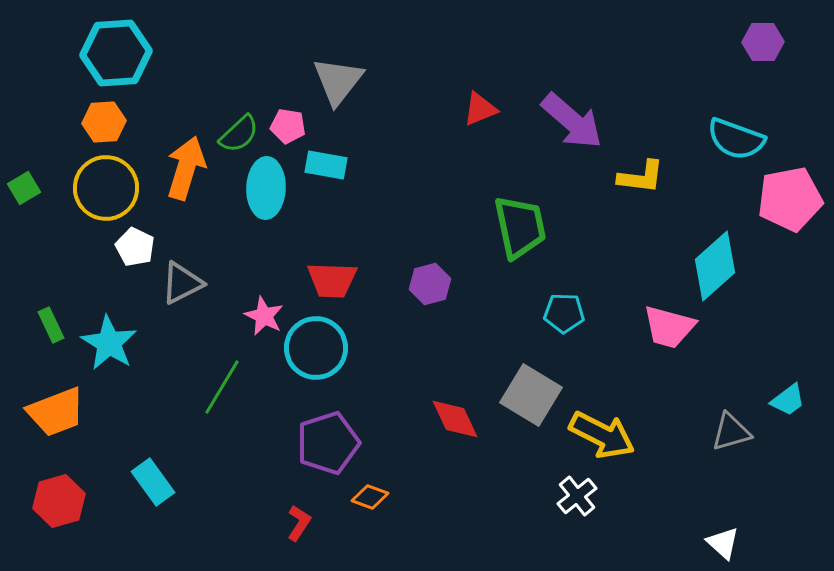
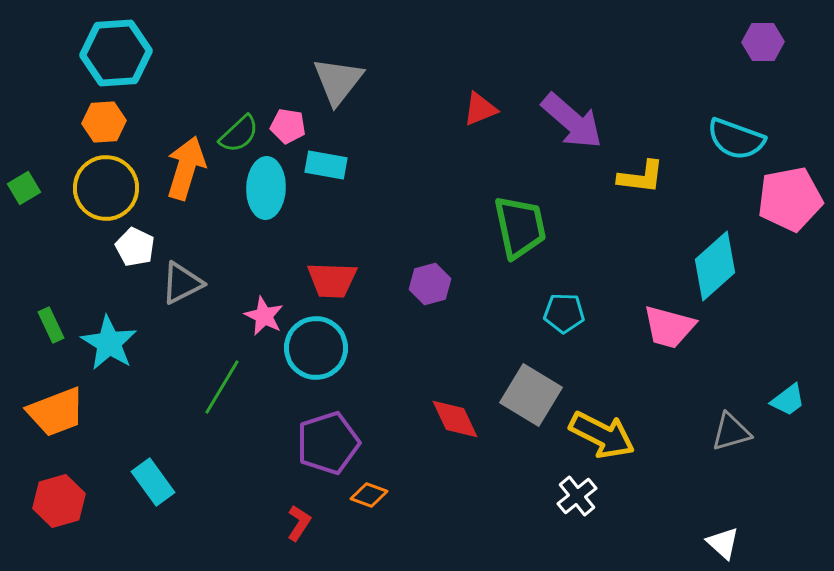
orange diamond at (370, 497): moved 1 px left, 2 px up
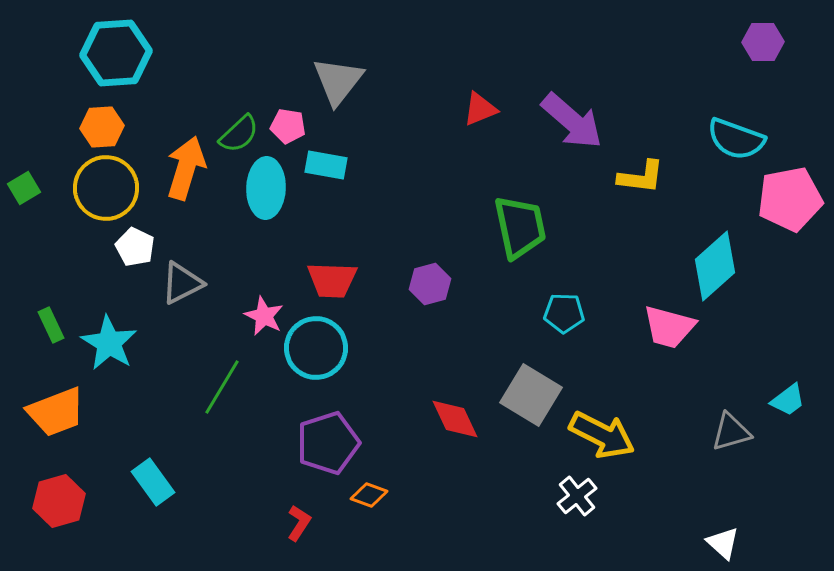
orange hexagon at (104, 122): moved 2 px left, 5 px down
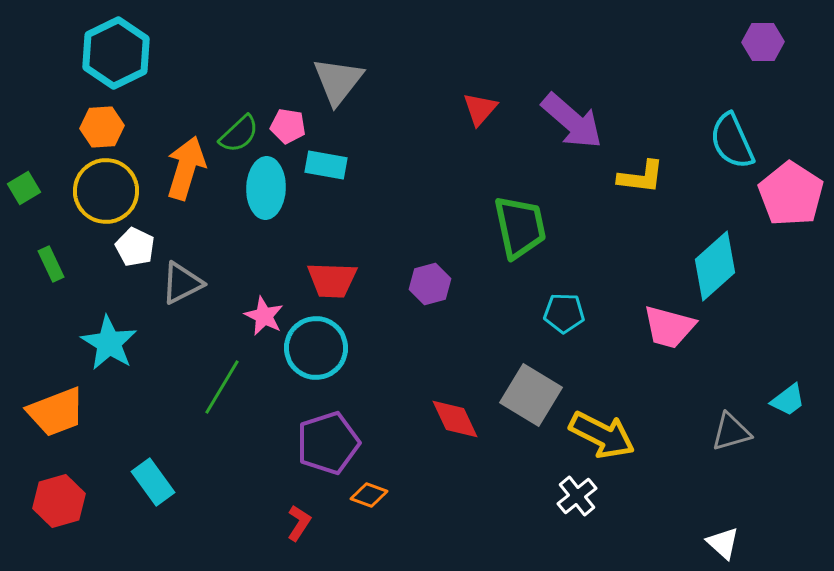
cyan hexagon at (116, 53): rotated 22 degrees counterclockwise
red triangle at (480, 109): rotated 27 degrees counterclockwise
cyan semicircle at (736, 139): moved 4 px left, 2 px down; rotated 46 degrees clockwise
yellow circle at (106, 188): moved 3 px down
pink pentagon at (790, 199): moved 1 px right, 5 px up; rotated 28 degrees counterclockwise
green rectangle at (51, 325): moved 61 px up
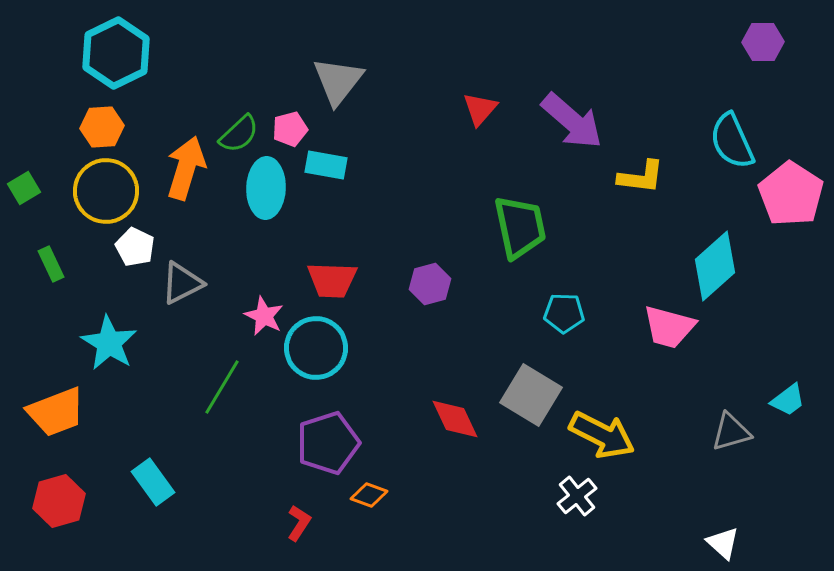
pink pentagon at (288, 126): moved 2 px right, 3 px down; rotated 24 degrees counterclockwise
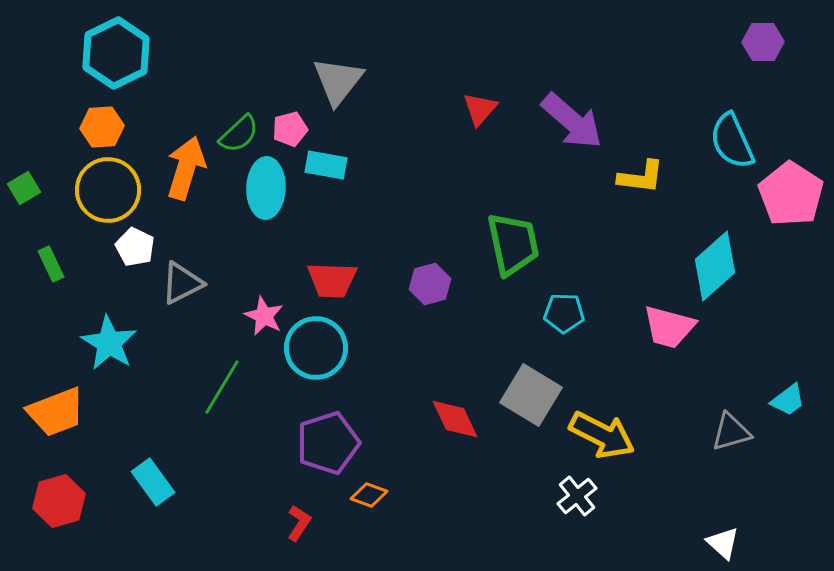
yellow circle at (106, 191): moved 2 px right, 1 px up
green trapezoid at (520, 227): moved 7 px left, 17 px down
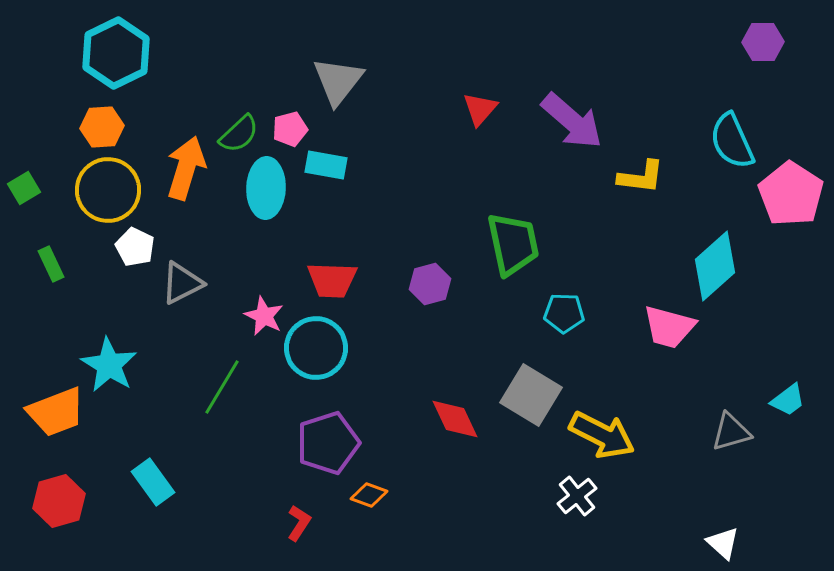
cyan star at (109, 343): moved 22 px down
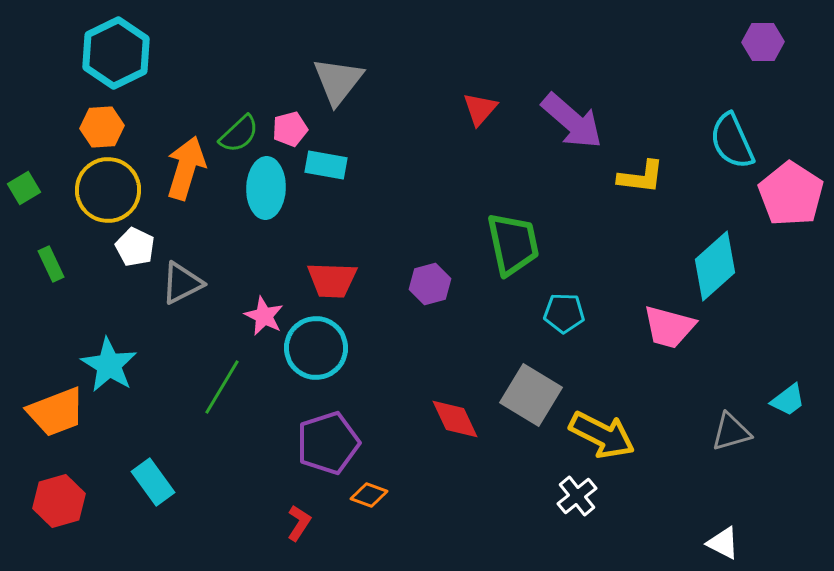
white triangle at (723, 543): rotated 15 degrees counterclockwise
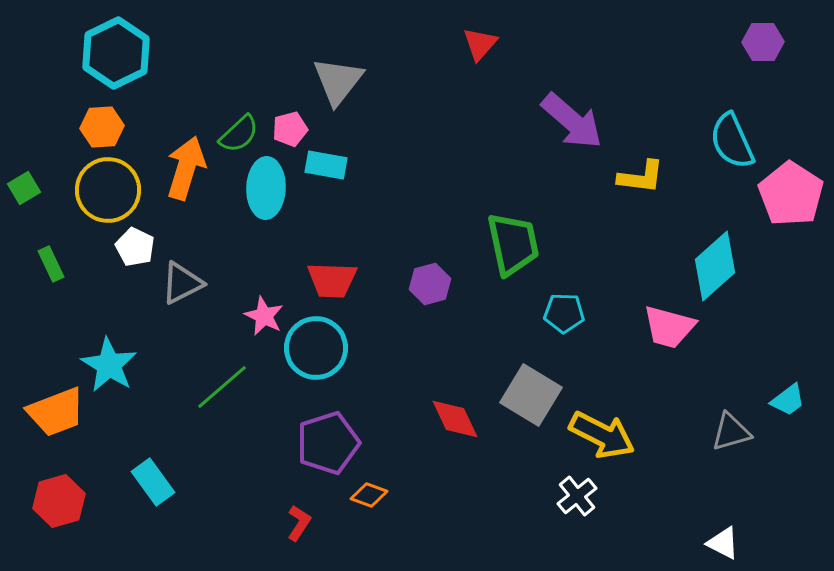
red triangle at (480, 109): moved 65 px up
green line at (222, 387): rotated 18 degrees clockwise
